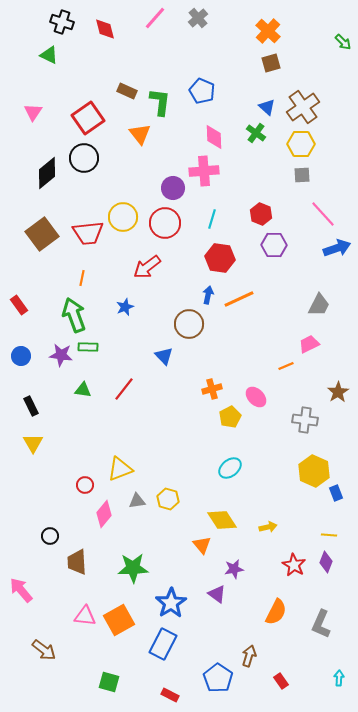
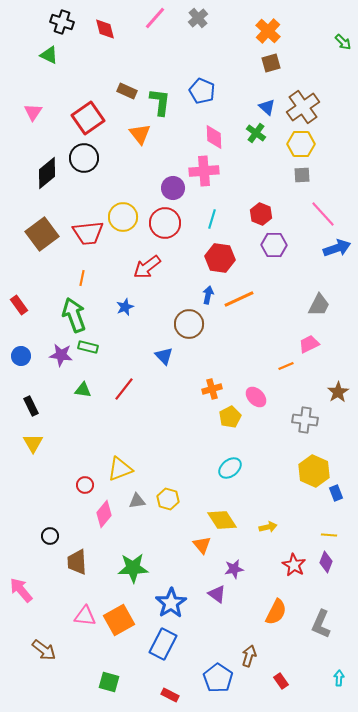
green rectangle at (88, 347): rotated 12 degrees clockwise
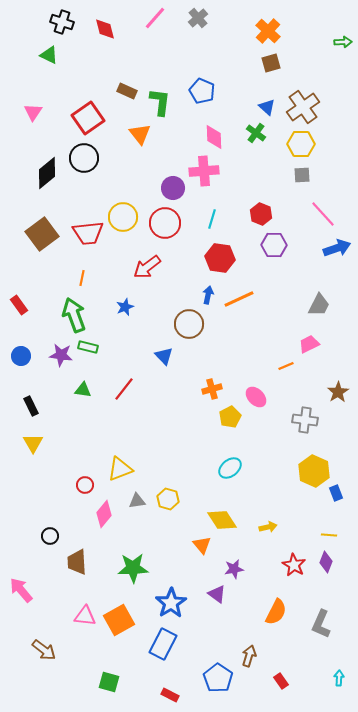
green arrow at (343, 42): rotated 48 degrees counterclockwise
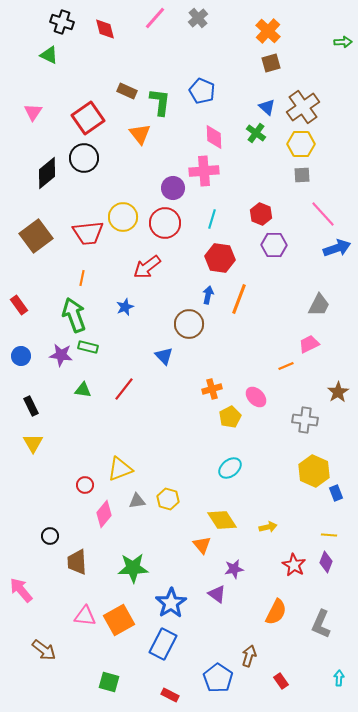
brown square at (42, 234): moved 6 px left, 2 px down
orange line at (239, 299): rotated 44 degrees counterclockwise
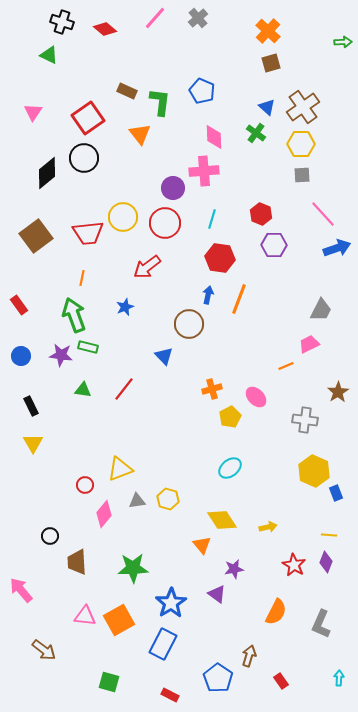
red diamond at (105, 29): rotated 35 degrees counterclockwise
gray trapezoid at (319, 305): moved 2 px right, 5 px down
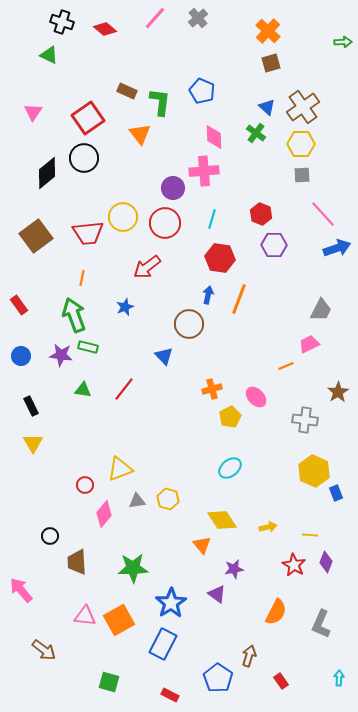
yellow line at (329, 535): moved 19 px left
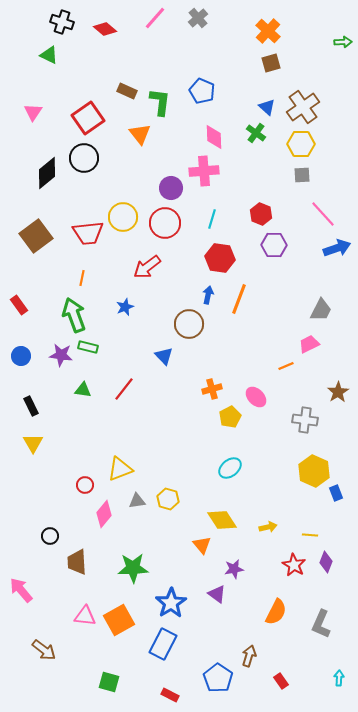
purple circle at (173, 188): moved 2 px left
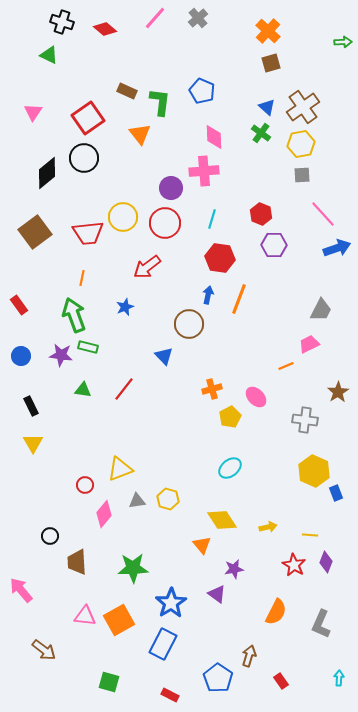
green cross at (256, 133): moved 5 px right
yellow hexagon at (301, 144): rotated 12 degrees counterclockwise
brown square at (36, 236): moved 1 px left, 4 px up
